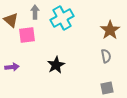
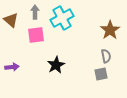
pink square: moved 9 px right
gray square: moved 6 px left, 14 px up
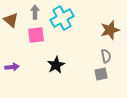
brown star: rotated 18 degrees clockwise
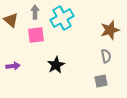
purple arrow: moved 1 px right, 1 px up
gray square: moved 7 px down
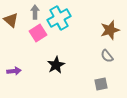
cyan cross: moved 3 px left
pink square: moved 2 px right, 2 px up; rotated 24 degrees counterclockwise
gray semicircle: moved 1 px right; rotated 152 degrees clockwise
purple arrow: moved 1 px right, 5 px down
gray square: moved 3 px down
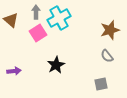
gray arrow: moved 1 px right
